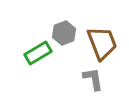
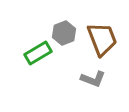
brown trapezoid: moved 4 px up
gray L-shape: rotated 120 degrees clockwise
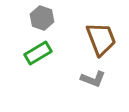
gray hexagon: moved 22 px left, 15 px up; rotated 20 degrees counterclockwise
brown trapezoid: moved 1 px left
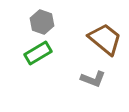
gray hexagon: moved 4 px down
brown trapezoid: moved 4 px right; rotated 30 degrees counterclockwise
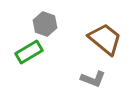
gray hexagon: moved 3 px right, 2 px down
green rectangle: moved 9 px left, 1 px up
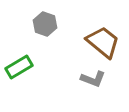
brown trapezoid: moved 2 px left, 3 px down
green rectangle: moved 10 px left, 15 px down
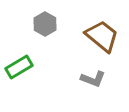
gray hexagon: rotated 10 degrees clockwise
brown trapezoid: moved 1 px left, 6 px up
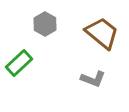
brown trapezoid: moved 3 px up
green rectangle: moved 4 px up; rotated 12 degrees counterclockwise
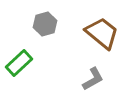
gray hexagon: rotated 15 degrees clockwise
gray L-shape: rotated 50 degrees counterclockwise
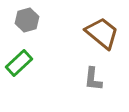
gray hexagon: moved 18 px left, 4 px up
gray L-shape: rotated 125 degrees clockwise
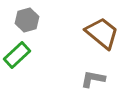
green rectangle: moved 2 px left, 8 px up
gray L-shape: rotated 95 degrees clockwise
